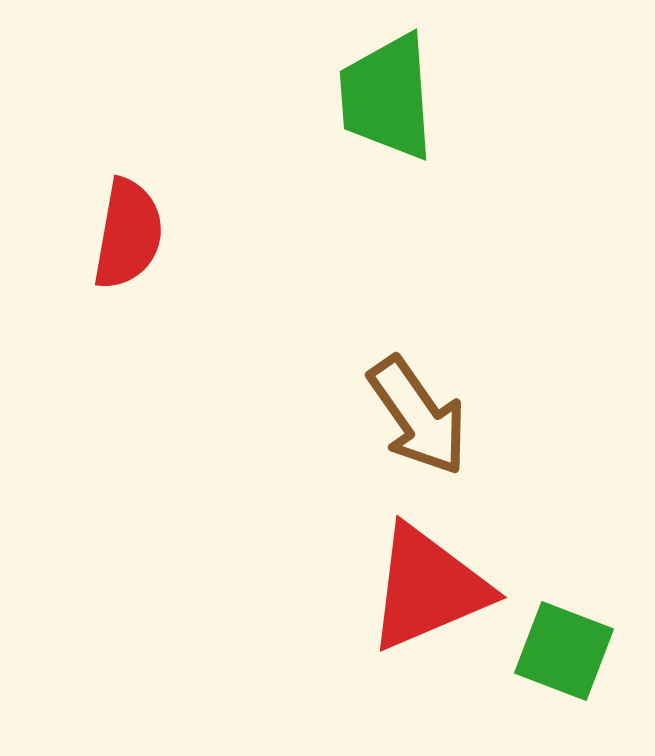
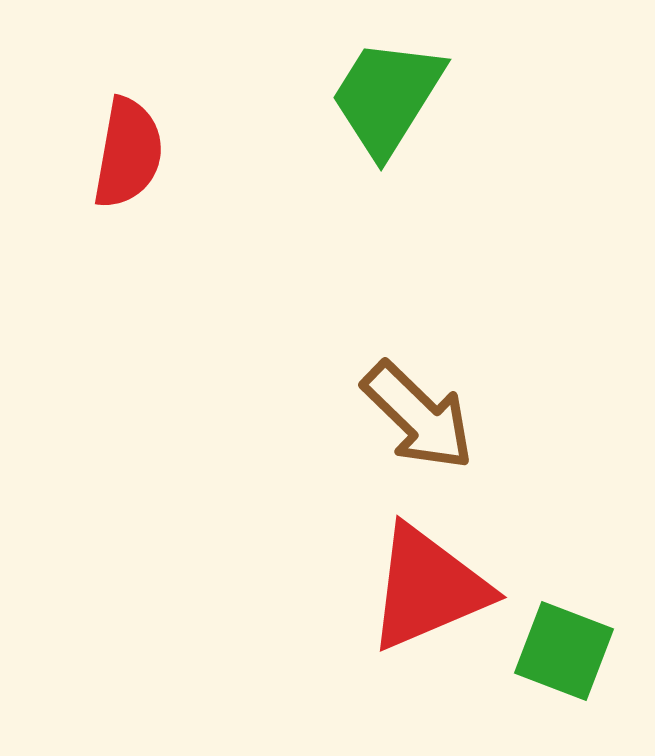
green trapezoid: rotated 36 degrees clockwise
red semicircle: moved 81 px up
brown arrow: rotated 11 degrees counterclockwise
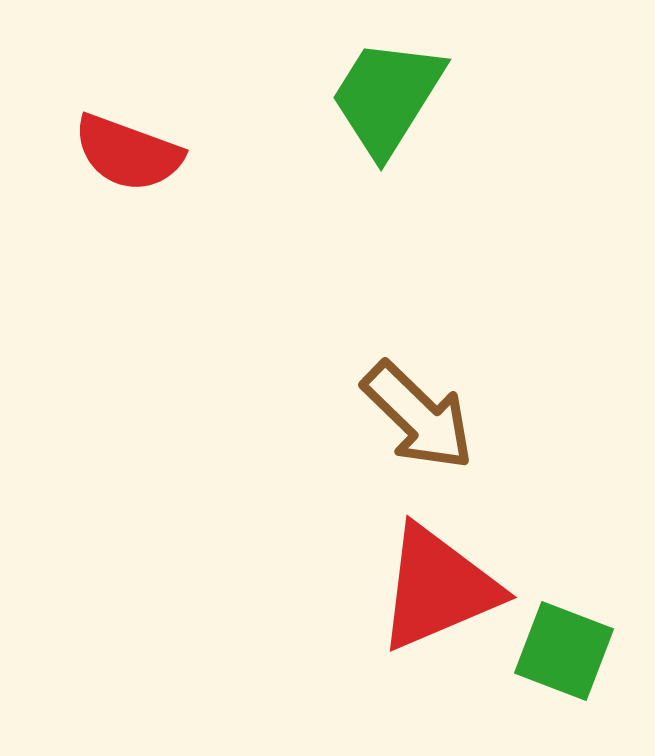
red semicircle: rotated 100 degrees clockwise
red triangle: moved 10 px right
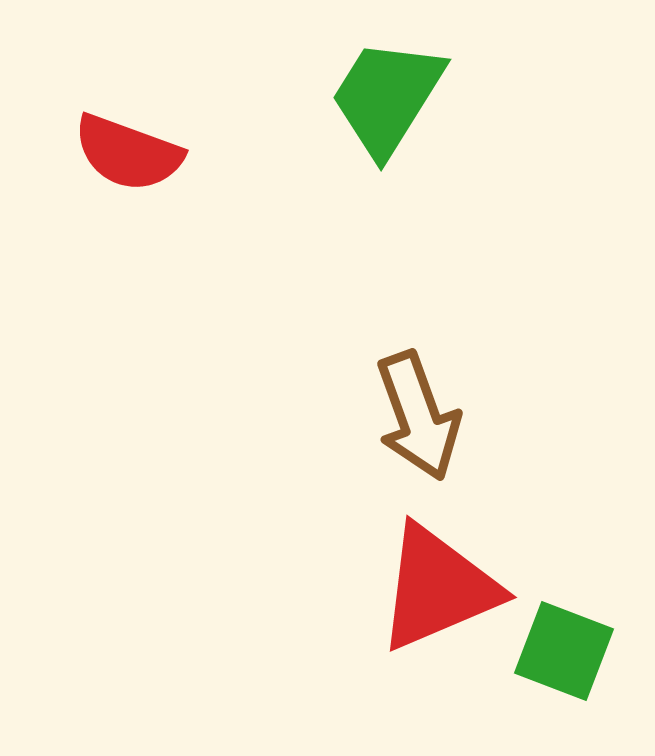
brown arrow: rotated 26 degrees clockwise
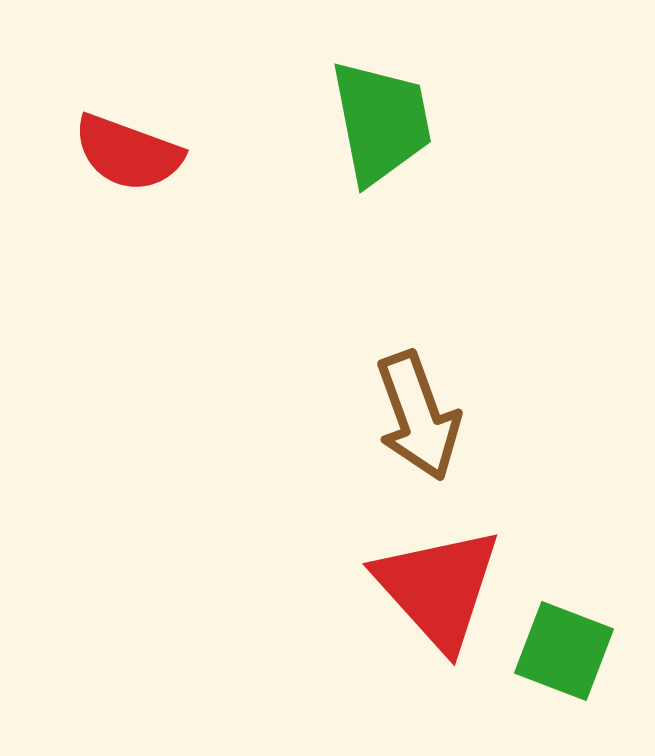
green trapezoid: moved 6 px left, 25 px down; rotated 137 degrees clockwise
red triangle: rotated 49 degrees counterclockwise
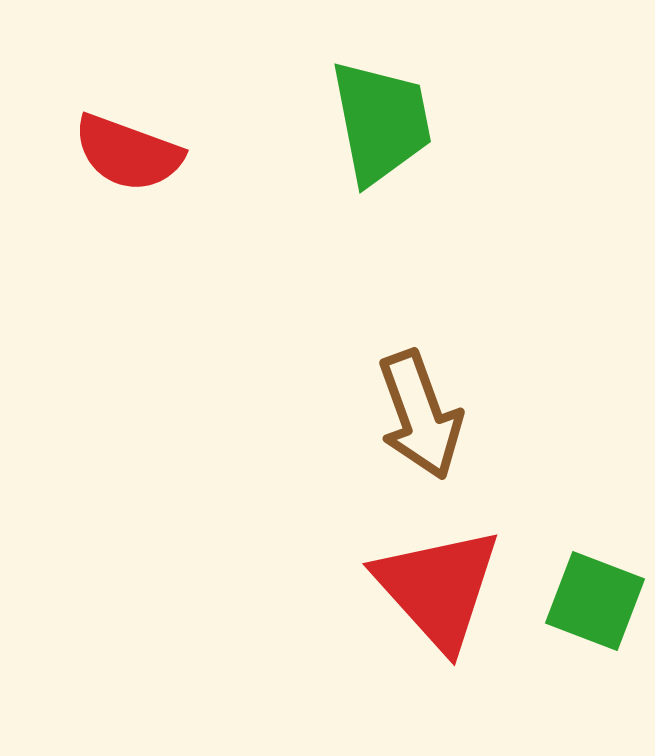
brown arrow: moved 2 px right, 1 px up
green square: moved 31 px right, 50 px up
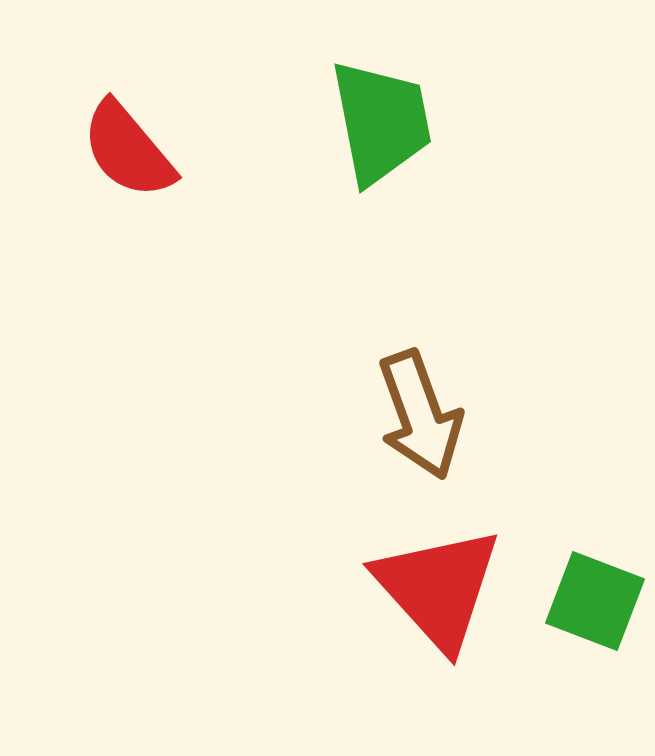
red semicircle: moved 3 px up; rotated 30 degrees clockwise
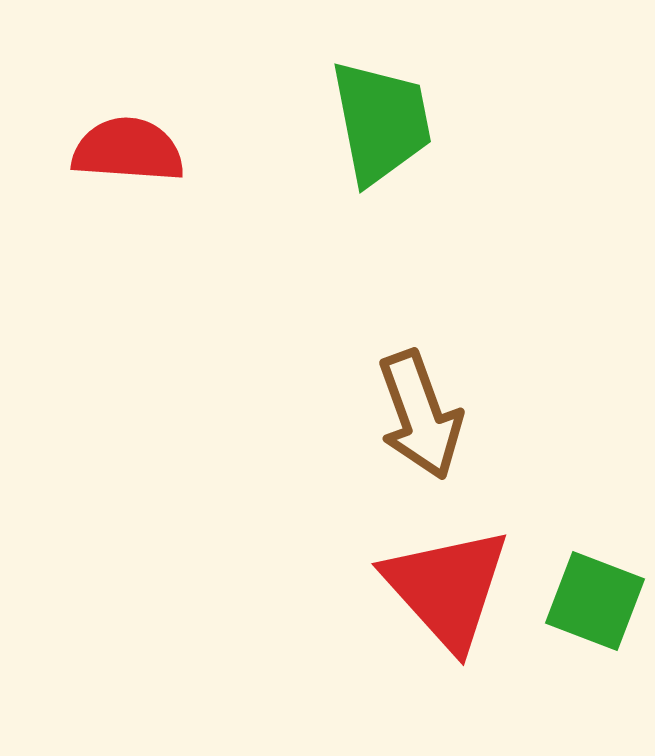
red semicircle: rotated 134 degrees clockwise
red triangle: moved 9 px right
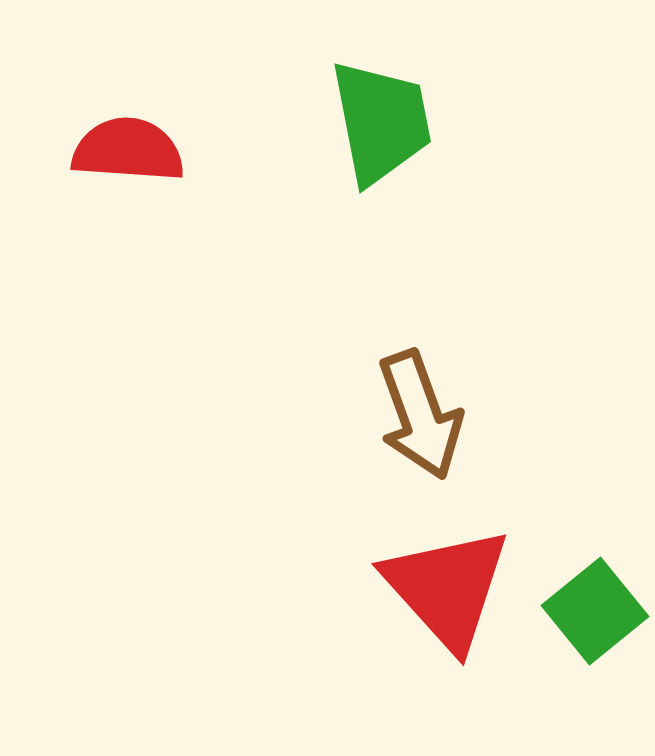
green square: moved 10 px down; rotated 30 degrees clockwise
